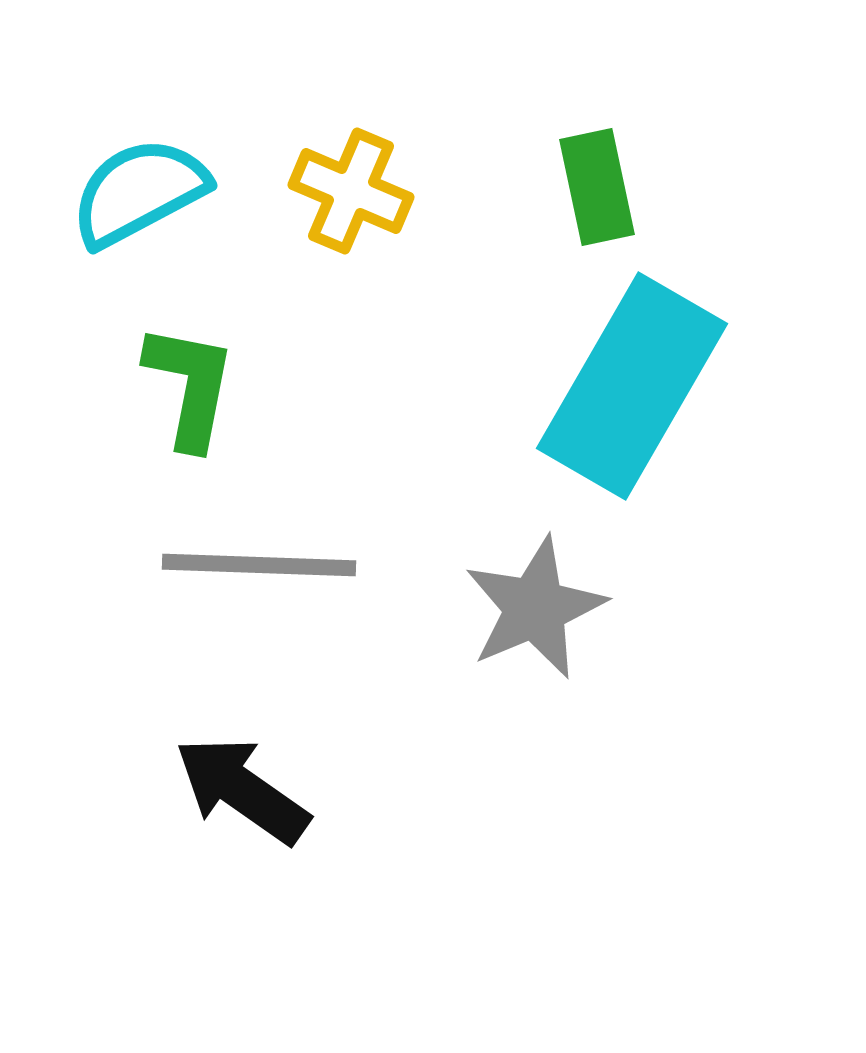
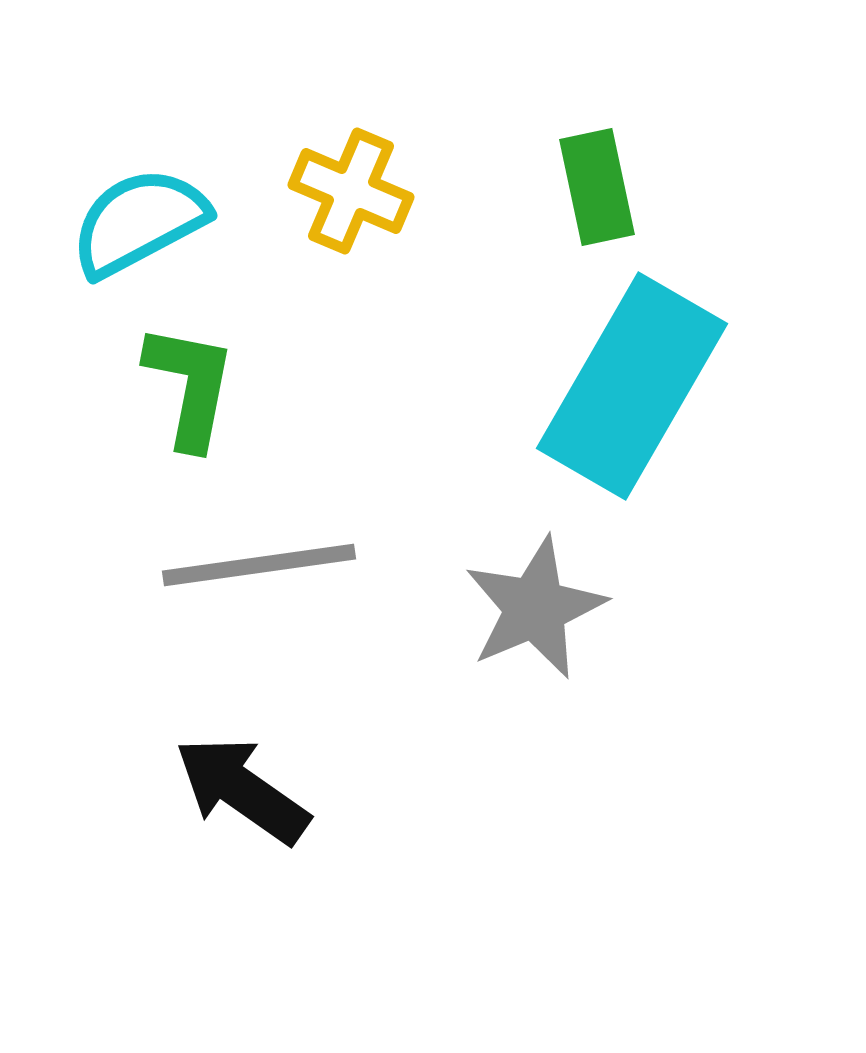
cyan semicircle: moved 30 px down
gray line: rotated 10 degrees counterclockwise
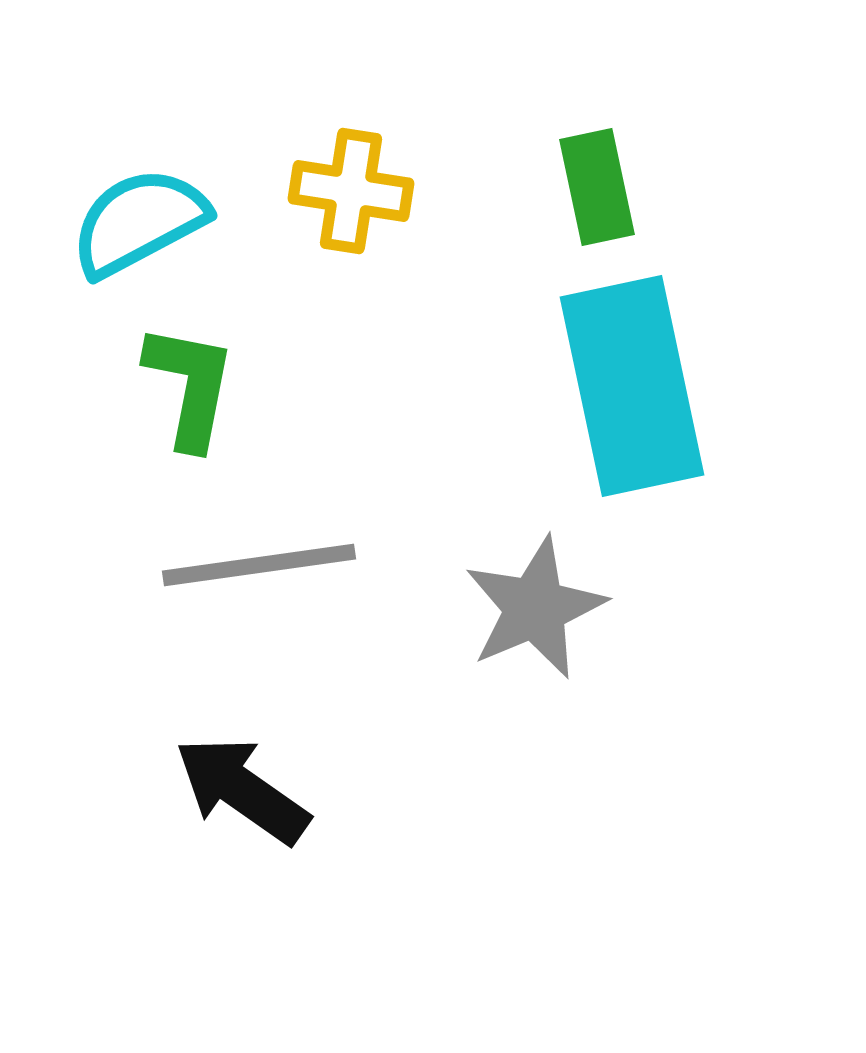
yellow cross: rotated 14 degrees counterclockwise
cyan rectangle: rotated 42 degrees counterclockwise
